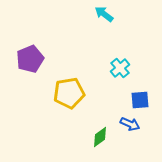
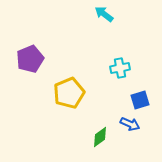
cyan cross: rotated 30 degrees clockwise
yellow pentagon: rotated 12 degrees counterclockwise
blue square: rotated 12 degrees counterclockwise
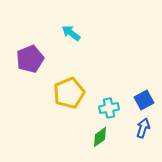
cyan arrow: moved 33 px left, 19 px down
cyan cross: moved 11 px left, 40 px down
blue square: moved 4 px right; rotated 12 degrees counterclockwise
blue arrow: moved 13 px right, 4 px down; rotated 96 degrees counterclockwise
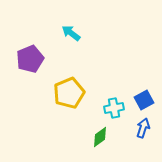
cyan cross: moved 5 px right
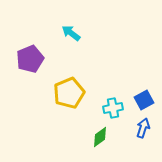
cyan cross: moved 1 px left
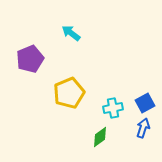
blue square: moved 1 px right, 3 px down
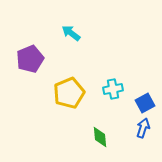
cyan cross: moved 19 px up
green diamond: rotated 60 degrees counterclockwise
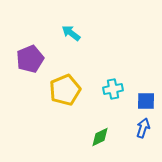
yellow pentagon: moved 4 px left, 3 px up
blue square: moved 1 px right, 2 px up; rotated 30 degrees clockwise
green diamond: rotated 70 degrees clockwise
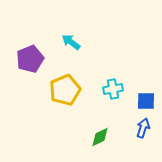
cyan arrow: moved 9 px down
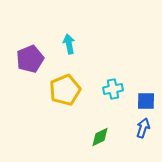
cyan arrow: moved 2 px left, 2 px down; rotated 42 degrees clockwise
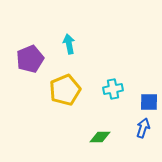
blue square: moved 3 px right, 1 px down
green diamond: rotated 25 degrees clockwise
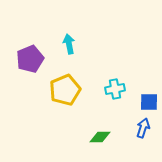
cyan cross: moved 2 px right
